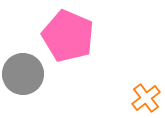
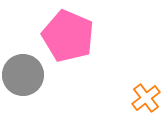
gray circle: moved 1 px down
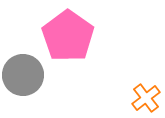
pink pentagon: rotated 12 degrees clockwise
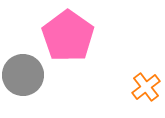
orange cross: moved 11 px up
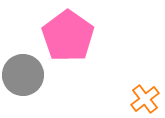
orange cross: moved 1 px left, 12 px down
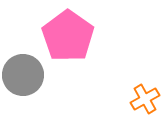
orange cross: rotated 8 degrees clockwise
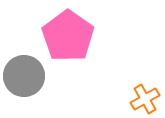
gray circle: moved 1 px right, 1 px down
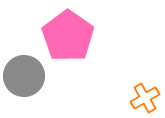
orange cross: moved 1 px up
